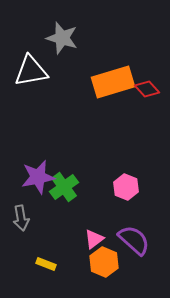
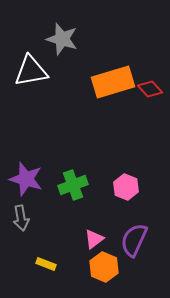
gray star: moved 1 px down
red diamond: moved 3 px right
purple star: moved 12 px left, 2 px down; rotated 28 degrees clockwise
green cross: moved 9 px right, 2 px up; rotated 16 degrees clockwise
purple semicircle: rotated 108 degrees counterclockwise
orange hexagon: moved 5 px down
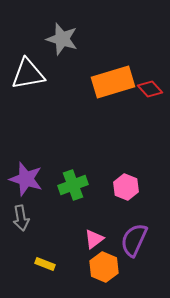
white triangle: moved 3 px left, 3 px down
yellow rectangle: moved 1 px left
